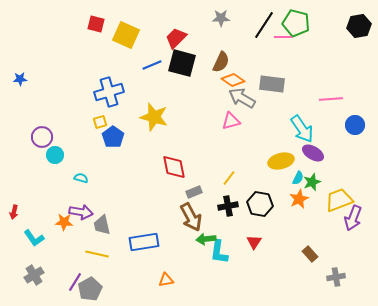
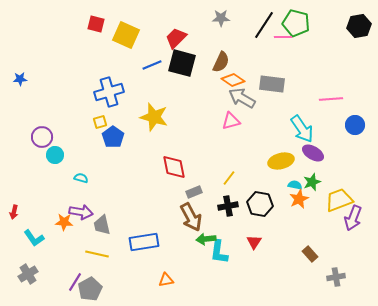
cyan semicircle at (298, 178): moved 3 px left, 7 px down; rotated 104 degrees counterclockwise
gray cross at (34, 275): moved 6 px left, 1 px up
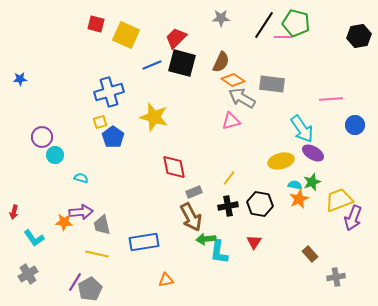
black hexagon at (359, 26): moved 10 px down
purple arrow at (81, 212): rotated 15 degrees counterclockwise
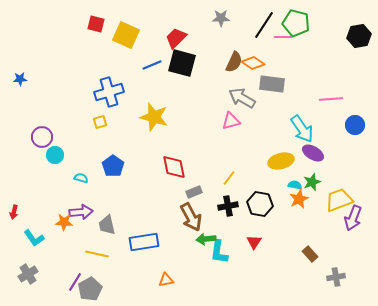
brown semicircle at (221, 62): moved 13 px right
orange diamond at (233, 80): moved 20 px right, 17 px up
blue pentagon at (113, 137): moved 29 px down
gray trapezoid at (102, 225): moved 5 px right
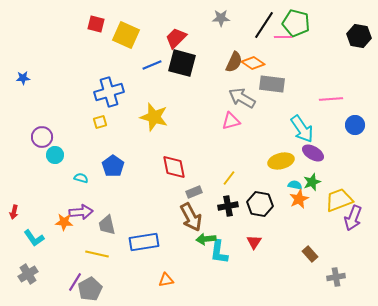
black hexagon at (359, 36): rotated 20 degrees clockwise
blue star at (20, 79): moved 3 px right, 1 px up
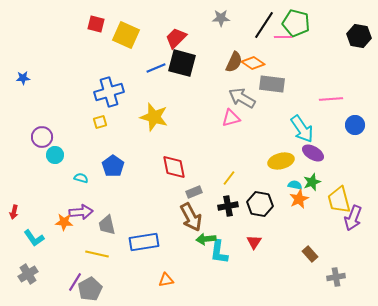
blue line at (152, 65): moved 4 px right, 3 px down
pink triangle at (231, 121): moved 3 px up
yellow trapezoid at (339, 200): rotated 84 degrees counterclockwise
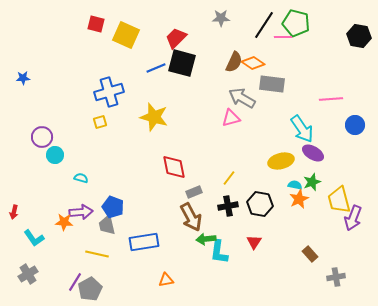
blue pentagon at (113, 166): moved 41 px down; rotated 15 degrees counterclockwise
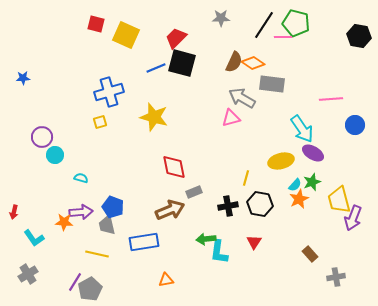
yellow line at (229, 178): moved 17 px right; rotated 21 degrees counterclockwise
cyan semicircle at (295, 185): rotated 120 degrees clockwise
brown arrow at (191, 217): moved 21 px left, 7 px up; rotated 84 degrees counterclockwise
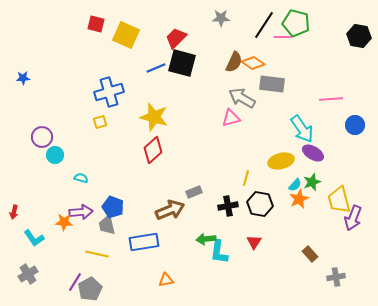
red diamond at (174, 167): moved 21 px left, 17 px up; rotated 60 degrees clockwise
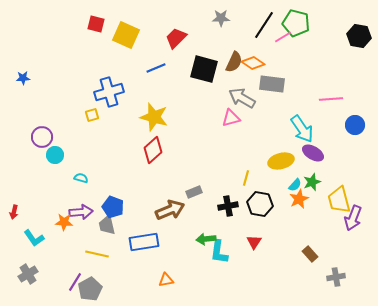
pink line at (283, 37): rotated 30 degrees counterclockwise
black square at (182, 63): moved 22 px right, 6 px down
yellow square at (100, 122): moved 8 px left, 7 px up
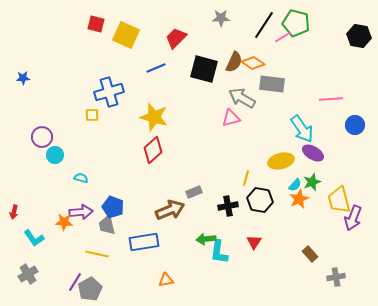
yellow square at (92, 115): rotated 16 degrees clockwise
black hexagon at (260, 204): moved 4 px up
